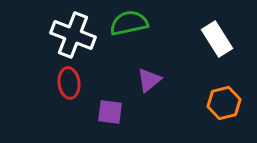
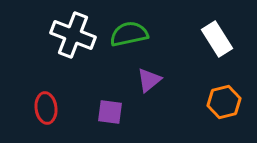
green semicircle: moved 11 px down
red ellipse: moved 23 px left, 25 px down
orange hexagon: moved 1 px up
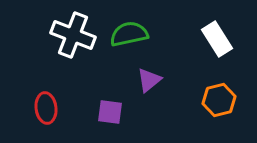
orange hexagon: moved 5 px left, 2 px up
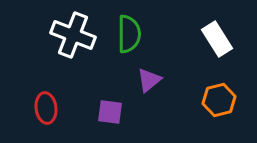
green semicircle: rotated 102 degrees clockwise
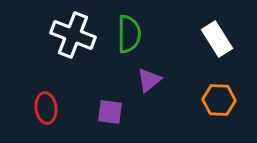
orange hexagon: rotated 16 degrees clockwise
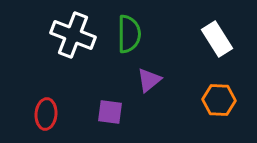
red ellipse: moved 6 px down; rotated 12 degrees clockwise
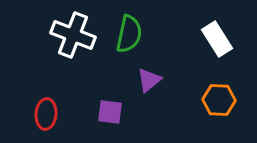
green semicircle: rotated 12 degrees clockwise
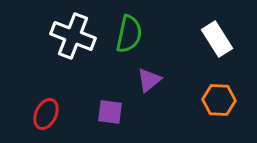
white cross: moved 1 px down
red ellipse: rotated 20 degrees clockwise
